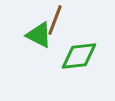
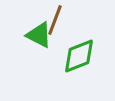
green diamond: rotated 15 degrees counterclockwise
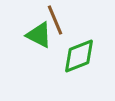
brown line: rotated 44 degrees counterclockwise
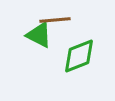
brown line: rotated 72 degrees counterclockwise
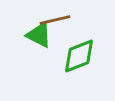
brown line: rotated 8 degrees counterclockwise
